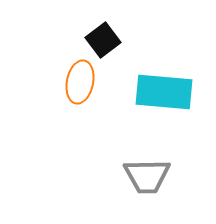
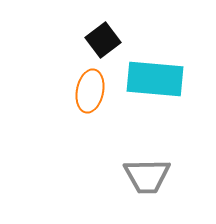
orange ellipse: moved 10 px right, 9 px down
cyan rectangle: moved 9 px left, 13 px up
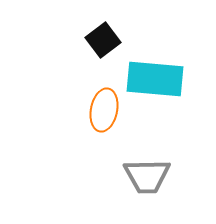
orange ellipse: moved 14 px right, 19 px down
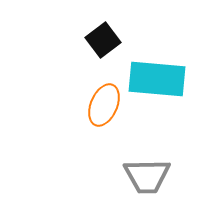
cyan rectangle: moved 2 px right
orange ellipse: moved 5 px up; rotated 12 degrees clockwise
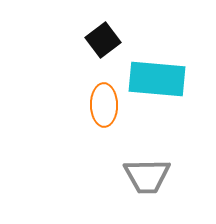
orange ellipse: rotated 24 degrees counterclockwise
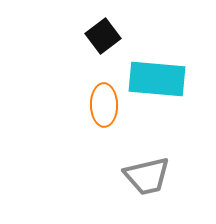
black square: moved 4 px up
gray trapezoid: rotated 12 degrees counterclockwise
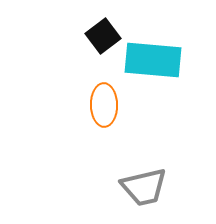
cyan rectangle: moved 4 px left, 19 px up
gray trapezoid: moved 3 px left, 11 px down
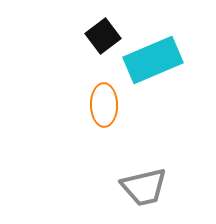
cyan rectangle: rotated 28 degrees counterclockwise
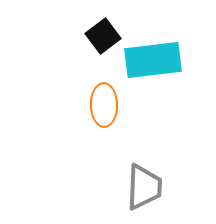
cyan rectangle: rotated 16 degrees clockwise
gray trapezoid: rotated 75 degrees counterclockwise
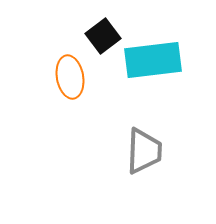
orange ellipse: moved 34 px left, 28 px up; rotated 9 degrees counterclockwise
gray trapezoid: moved 36 px up
